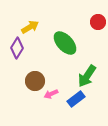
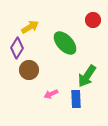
red circle: moved 5 px left, 2 px up
brown circle: moved 6 px left, 11 px up
blue rectangle: rotated 54 degrees counterclockwise
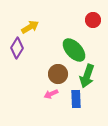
green ellipse: moved 9 px right, 7 px down
brown circle: moved 29 px right, 4 px down
green arrow: rotated 15 degrees counterclockwise
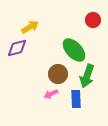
purple diamond: rotated 45 degrees clockwise
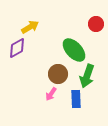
red circle: moved 3 px right, 4 px down
purple diamond: rotated 15 degrees counterclockwise
pink arrow: rotated 32 degrees counterclockwise
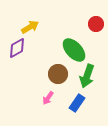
pink arrow: moved 3 px left, 4 px down
blue rectangle: moved 1 px right, 4 px down; rotated 36 degrees clockwise
